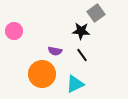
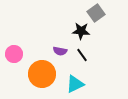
pink circle: moved 23 px down
purple semicircle: moved 5 px right
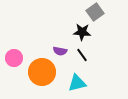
gray square: moved 1 px left, 1 px up
black star: moved 1 px right, 1 px down
pink circle: moved 4 px down
orange circle: moved 2 px up
cyan triangle: moved 2 px right, 1 px up; rotated 12 degrees clockwise
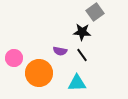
orange circle: moved 3 px left, 1 px down
cyan triangle: rotated 12 degrees clockwise
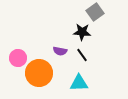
pink circle: moved 4 px right
cyan triangle: moved 2 px right
